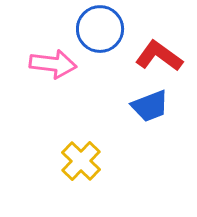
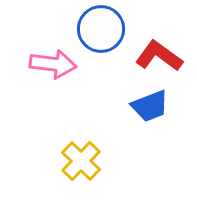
blue circle: moved 1 px right
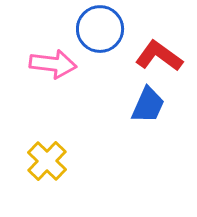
blue circle: moved 1 px left
blue trapezoid: moved 2 px left, 1 px up; rotated 45 degrees counterclockwise
yellow cross: moved 34 px left
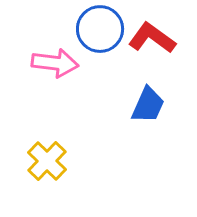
red L-shape: moved 7 px left, 18 px up
pink arrow: moved 2 px right, 1 px up
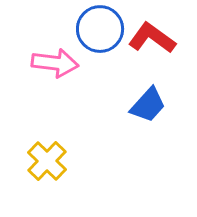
blue trapezoid: rotated 18 degrees clockwise
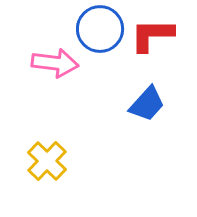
red L-shape: moved 3 px up; rotated 36 degrees counterclockwise
blue trapezoid: moved 1 px left, 1 px up
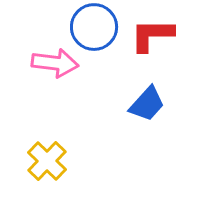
blue circle: moved 6 px left, 2 px up
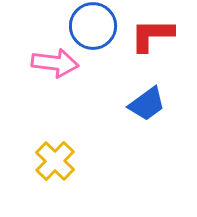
blue circle: moved 1 px left, 1 px up
blue trapezoid: rotated 12 degrees clockwise
yellow cross: moved 8 px right
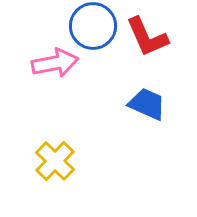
red L-shape: moved 5 px left, 2 px down; rotated 114 degrees counterclockwise
pink arrow: rotated 18 degrees counterclockwise
blue trapezoid: rotated 120 degrees counterclockwise
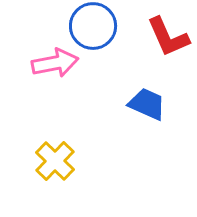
red L-shape: moved 21 px right
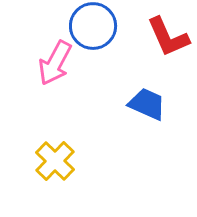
pink arrow: rotated 129 degrees clockwise
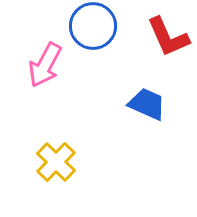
pink arrow: moved 10 px left, 2 px down
yellow cross: moved 1 px right, 1 px down
